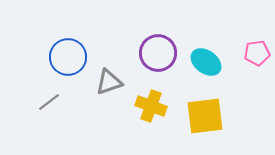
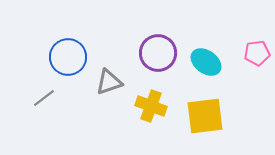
gray line: moved 5 px left, 4 px up
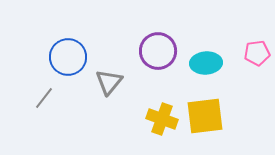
purple circle: moved 2 px up
cyan ellipse: moved 1 px down; rotated 40 degrees counterclockwise
gray triangle: rotated 32 degrees counterclockwise
gray line: rotated 15 degrees counterclockwise
yellow cross: moved 11 px right, 13 px down
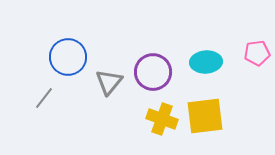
purple circle: moved 5 px left, 21 px down
cyan ellipse: moved 1 px up
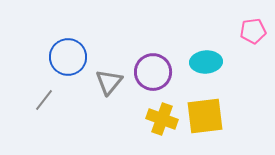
pink pentagon: moved 4 px left, 22 px up
gray line: moved 2 px down
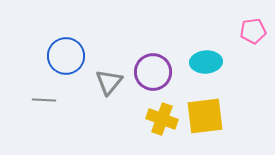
blue circle: moved 2 px left, 1 px up
gray line: rotated 55 degrees clockwise
